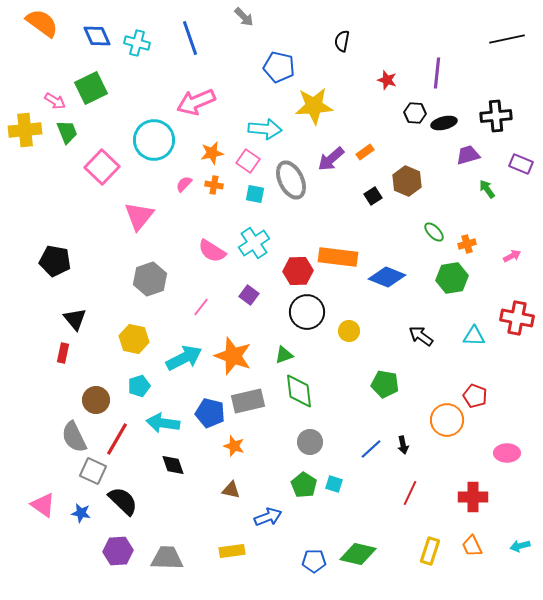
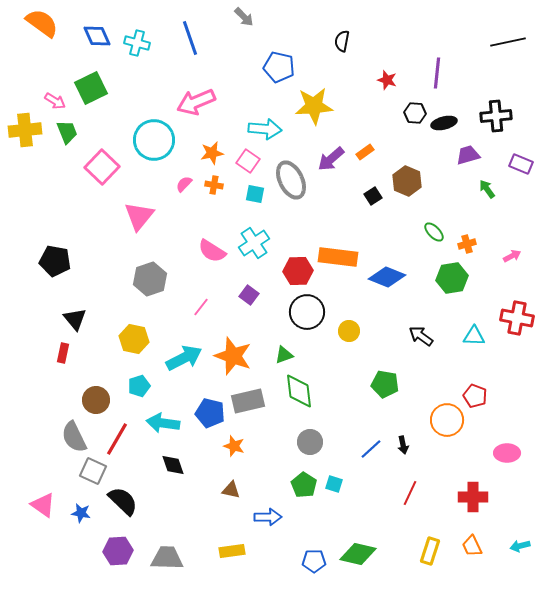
black line at (507, 39): moved 1 px right, 3 px down
blue arrow at (268, 517): rotated 20 degrees clockwise
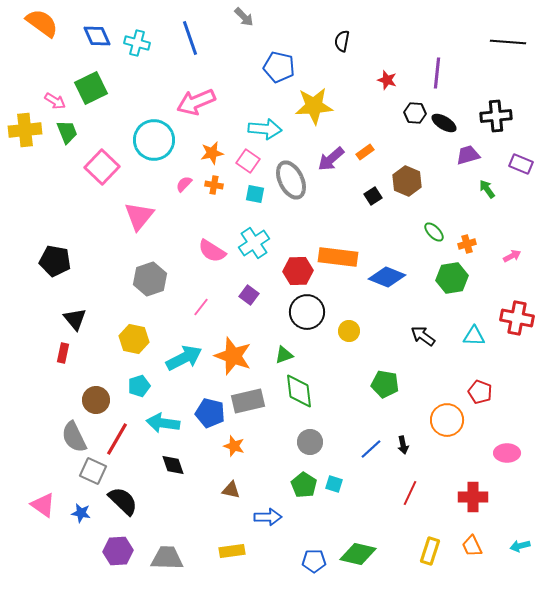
black line at (508, 42): rotated 16 degrees clockwise
black ellipse at (444, 123): rotated 45 degrees clockwise
black arrow at (421, 336): moved 2 px right
red pentagon at (475, 396): moved 5 px right, 4 px up
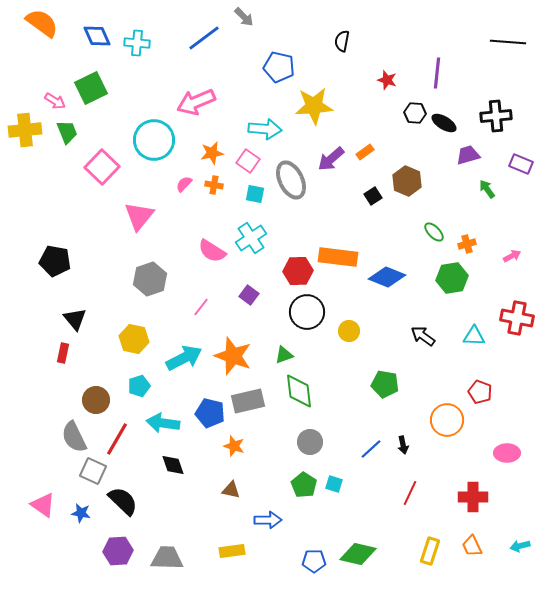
blue line at (190, 38): moved 14 px right; rotated 72 degrees clockwise
cyan cross at (137, 43): rotated 10 degrees counterclockwise
cyan cross at (254, 243): moved 3 px left, 5 px up
blue arrow at (268, 517): moved 3 px down
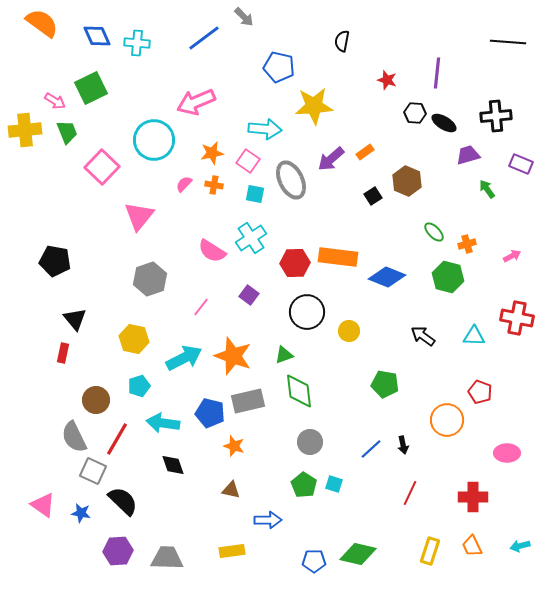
red hexagon at (298, 271): moved 3 px left, 8 px up
green hexagon at (452, 278): moved 4 px left, 1 px up; rotated 24 degrees clockwise
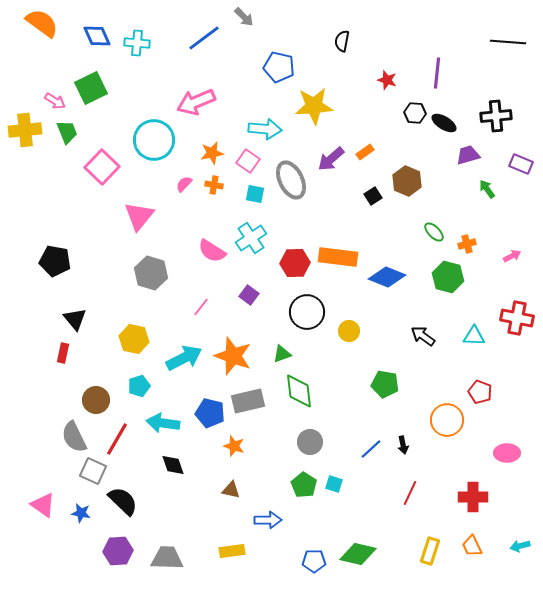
gray hexagon at (150, 279): moved 1 px right, 6 px up; rotated 24 degrees counterclockwise
green triangle at (284, 355): moved 2 px left, 1 px up
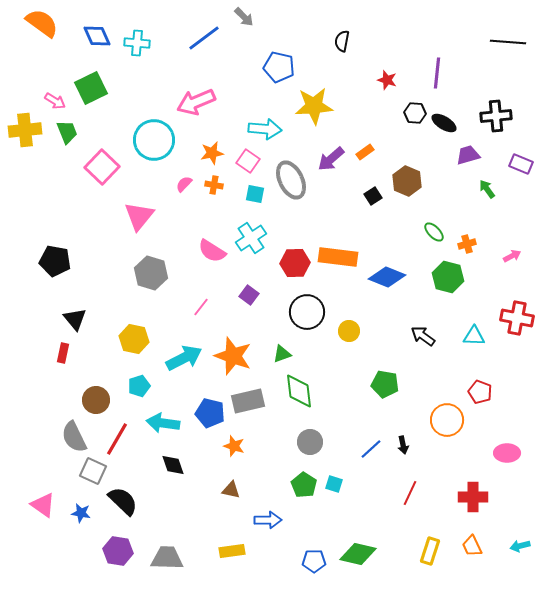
purple hexagon at (118, 551): rotated 12 degrees clockwise
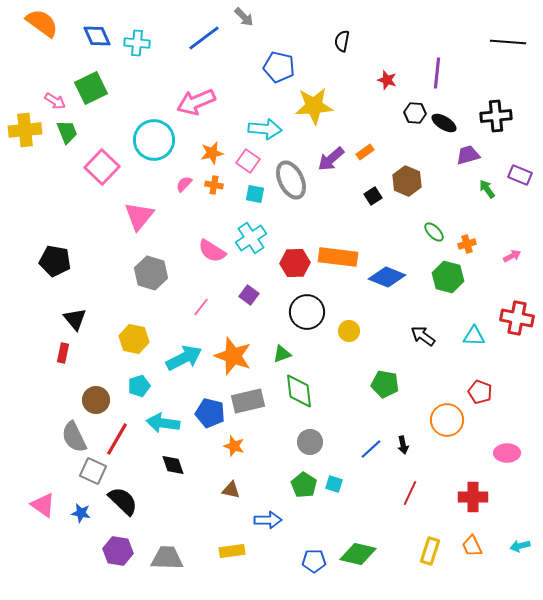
purple rectangle at (521, 164): moved 1 px left, 11 px down
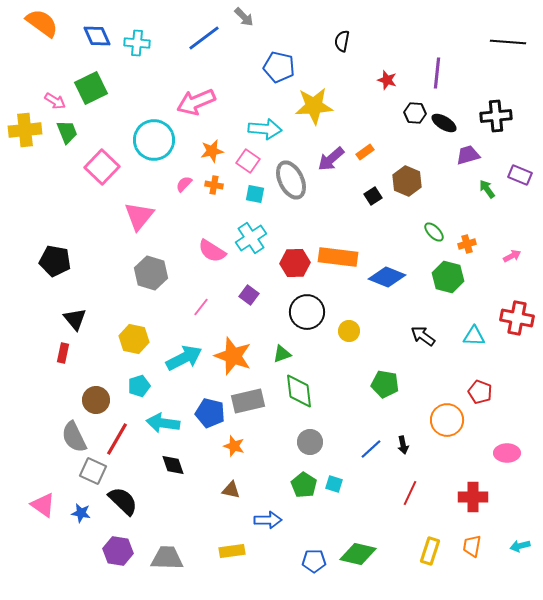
orange star at (212, 153): moved 2 px up
orange trapezoid at (472, 546): rotated 35 degrees clockwise
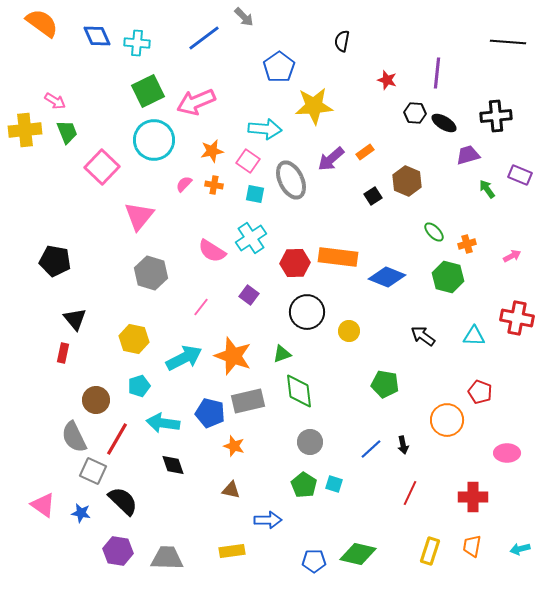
blue pentagon at (279, 67): rotated 24 degrees clockwise
green square at (91, 88): moved 57 px right, 3 px down
cyan arrow at (520, 546): moved 3 px down
